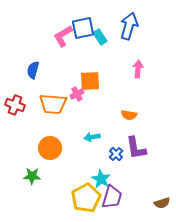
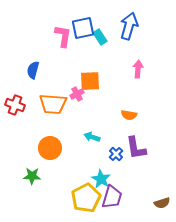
pink L-shape: rotated 130 degrees clockwise
cyan arrow: rotated 28 degrees clockwise
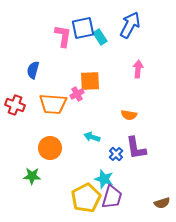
blue arrow: moved 1 px right, 1 px up; rotated 12 degrees clockwise
cyan star: moved 3 px right; rotated 12 degrees counterclockwise
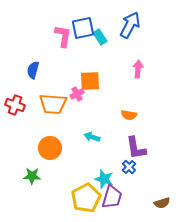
blue cross: moved 13 px right, 13 px down
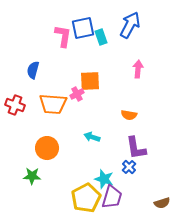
cyan rectangle: moved 1 px right; rotated 14 degrees clockwise
orange circle: moved 3 px left
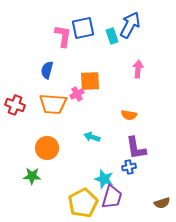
cyan rectangle: moved 11 px right, 1 px up
blue semicircle: moved 14 px right
blue cross: rotated 32 degrees clockwise
yellow pentagon: moved 3 px left, 5 px down
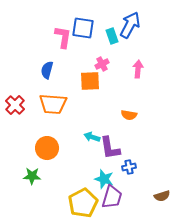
blue square: rotated 20 degrees clockwise
pink L-shape: moved 1 px down
pink cross: moved 25 px right, 30 px up
red cross: rotated 24 degrees clockwise
purple L-shape: moved 26 px left
brown semicircle: moved 7 px up
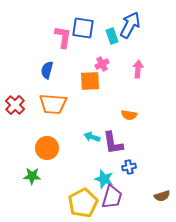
purple L-shape: moved 3 px right, 5 px up
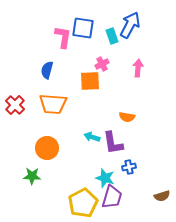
pink arrow: moved 1 px up
orange semicircle: moved 2 px left, 2 px down
cyan star: moved 1 px right, 1 px up
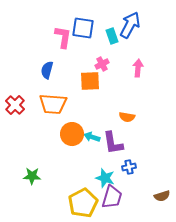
orange circle: moved 25 px right, 14 px up
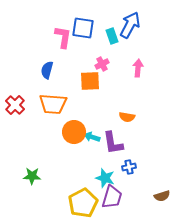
orange circle: moved 2 px right, 2 px up
